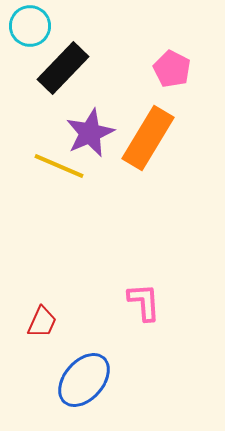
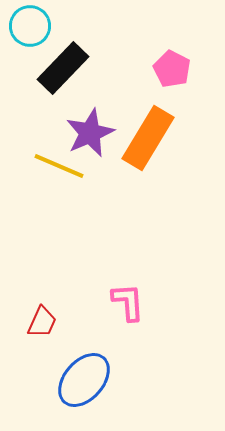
pink L-shape: moved 16 px left
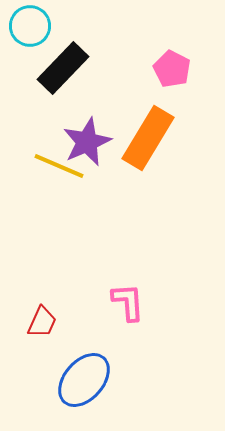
purple star: moved 3 px left, 9 px down
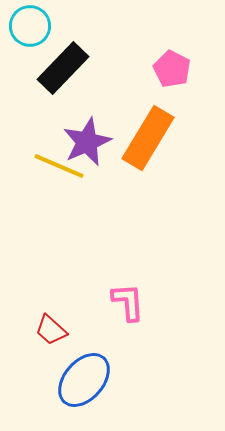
red trapezoid: moved 9 px right, 8 px down; rotated 108 degrees clockwise
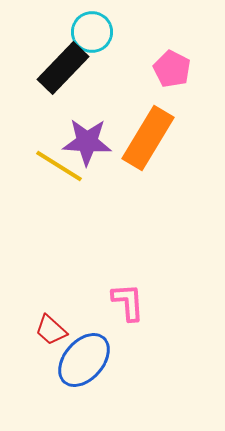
cyan circle: moved 62 px right, 6 px down
purple star: rotated 27 degrees clockwise
yellow line: rotated 9 degrees clockwise
blue ellipse: moved 20 px up
